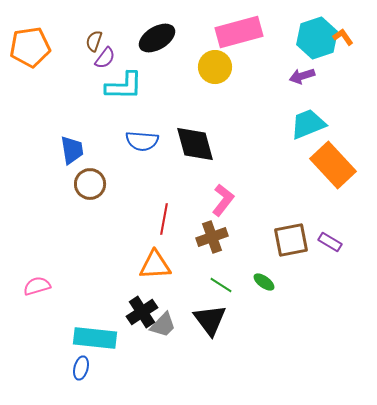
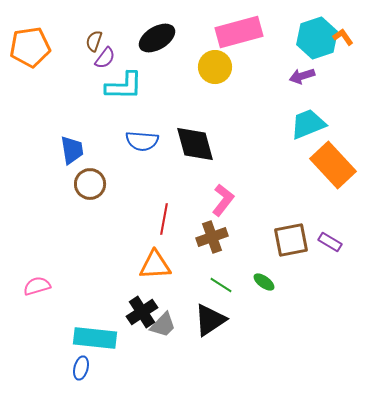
black triangle: rotated 33 degrees clockwise
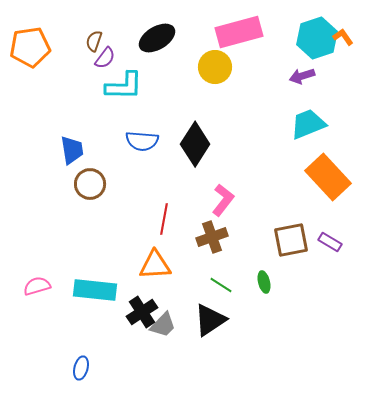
black diamond: rotated 48 degrees clockwise
orange rectangle: moved 5 px left, 12 px down
green ellipse: rotated 40 degrees clockwise
cyan rectangle: moved 48 px up
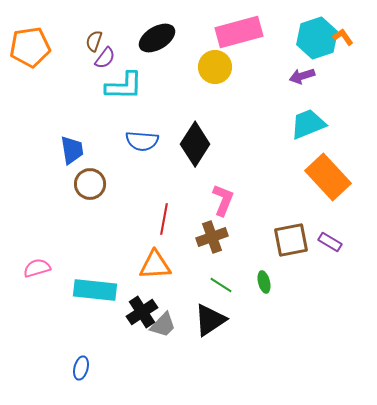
pink L-shape: rotated 16 degrees counterclockwise
pink semicircle: moved 18 px up
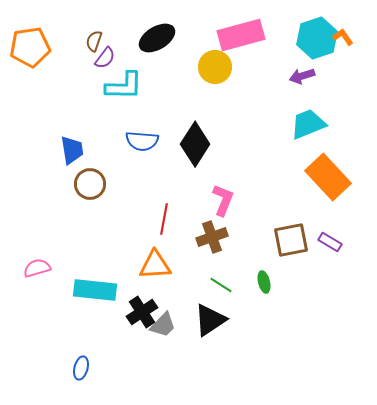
pink rectangle: moved 2 px right, 3 px down
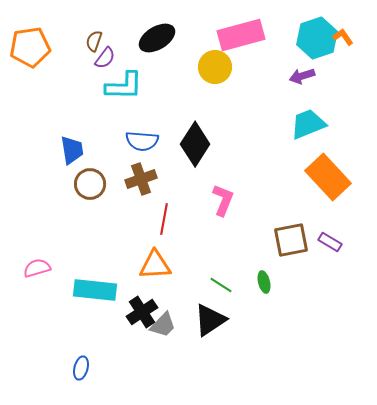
brown cross: moved 71 px left, 58 px up
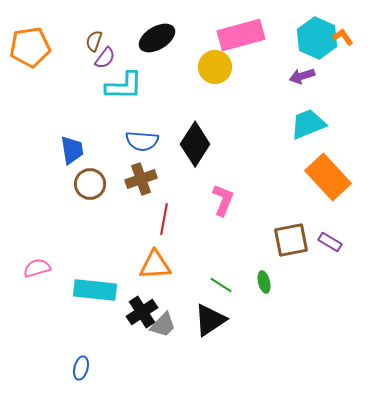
cyan hexagon: rotated 18 degrees counterclockwise
